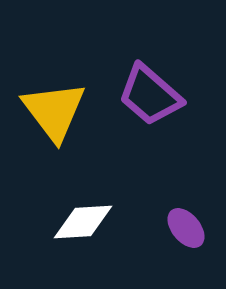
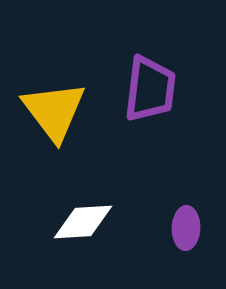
purple trapezoid: moved 6 px up; rotated 124 degrees counterclockwise
purple ellipse: rotated 42 degrees clockwise
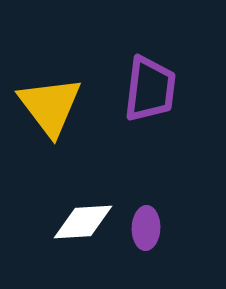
yellow triangle: moved 4 px left, 5 px up
purple ellipse: moved 40 px left
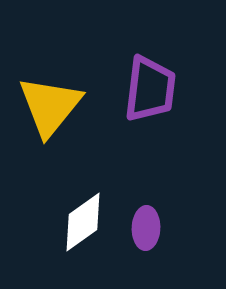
yellow triangle: rotated 16 degrees clockwise
white diamond: rotated 32 degrees counterclockwise
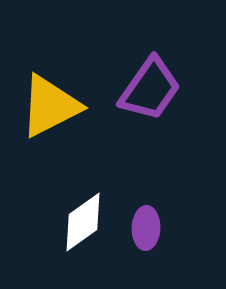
purple trapezoid: rotated 28 degrees clockwise
yellow triangle: rotated 24 degrees clockwise
